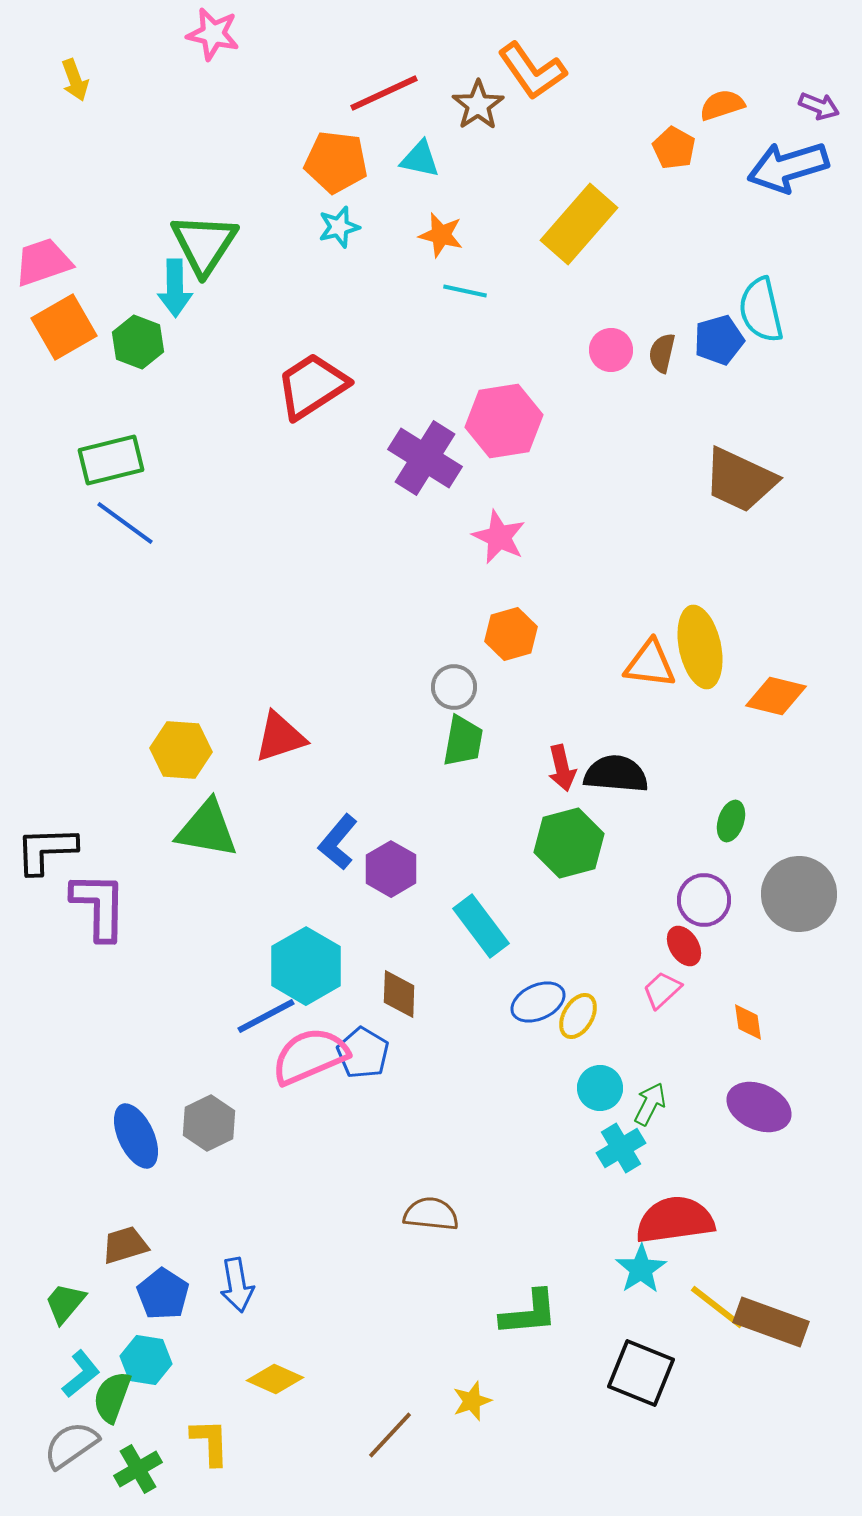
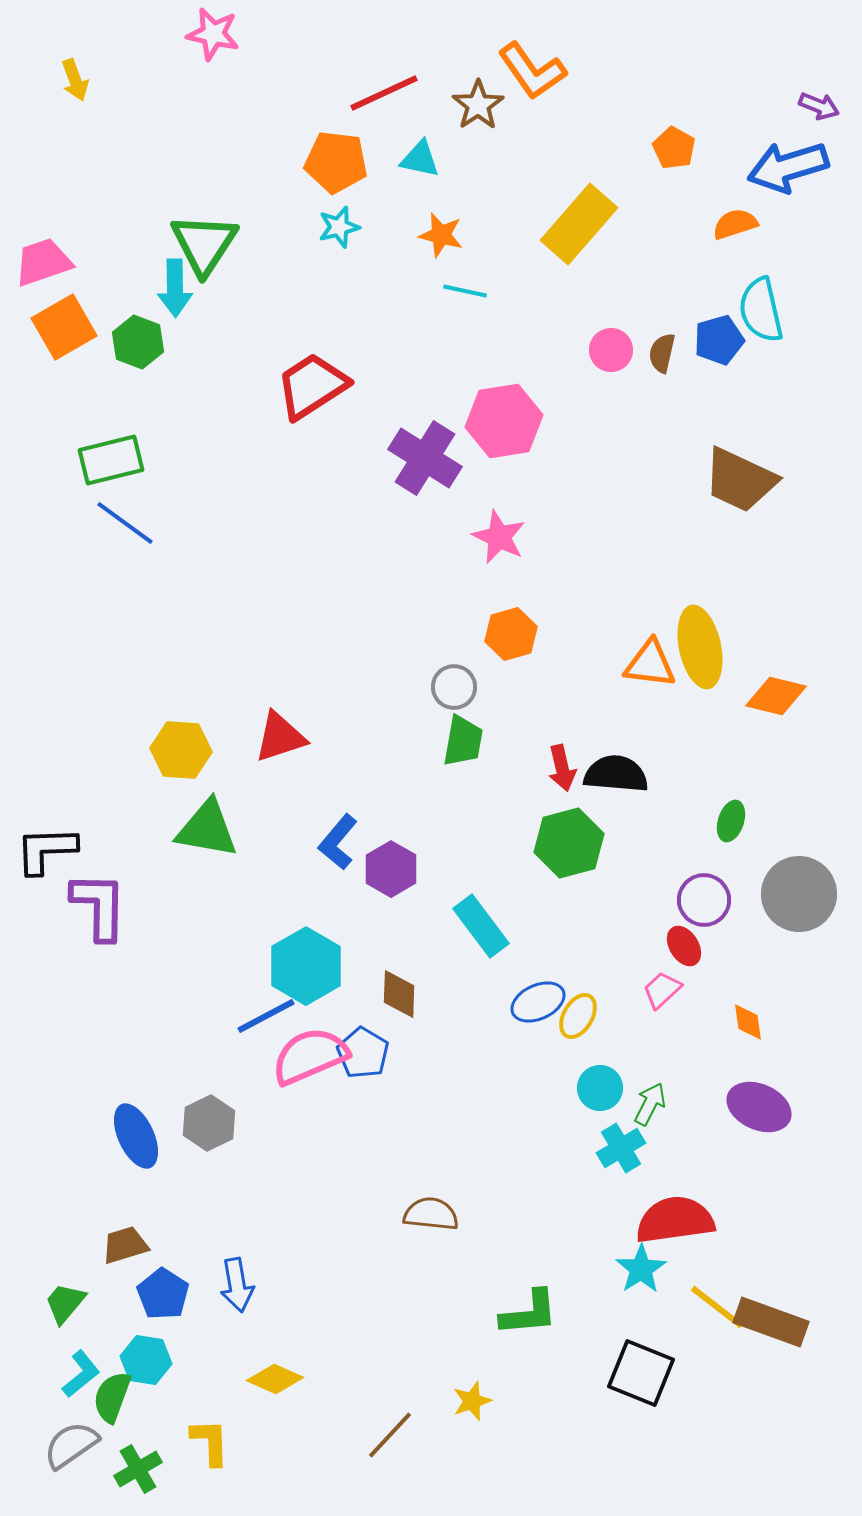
orange semicircle at (722, 105): moved 13 px right, 119 px down
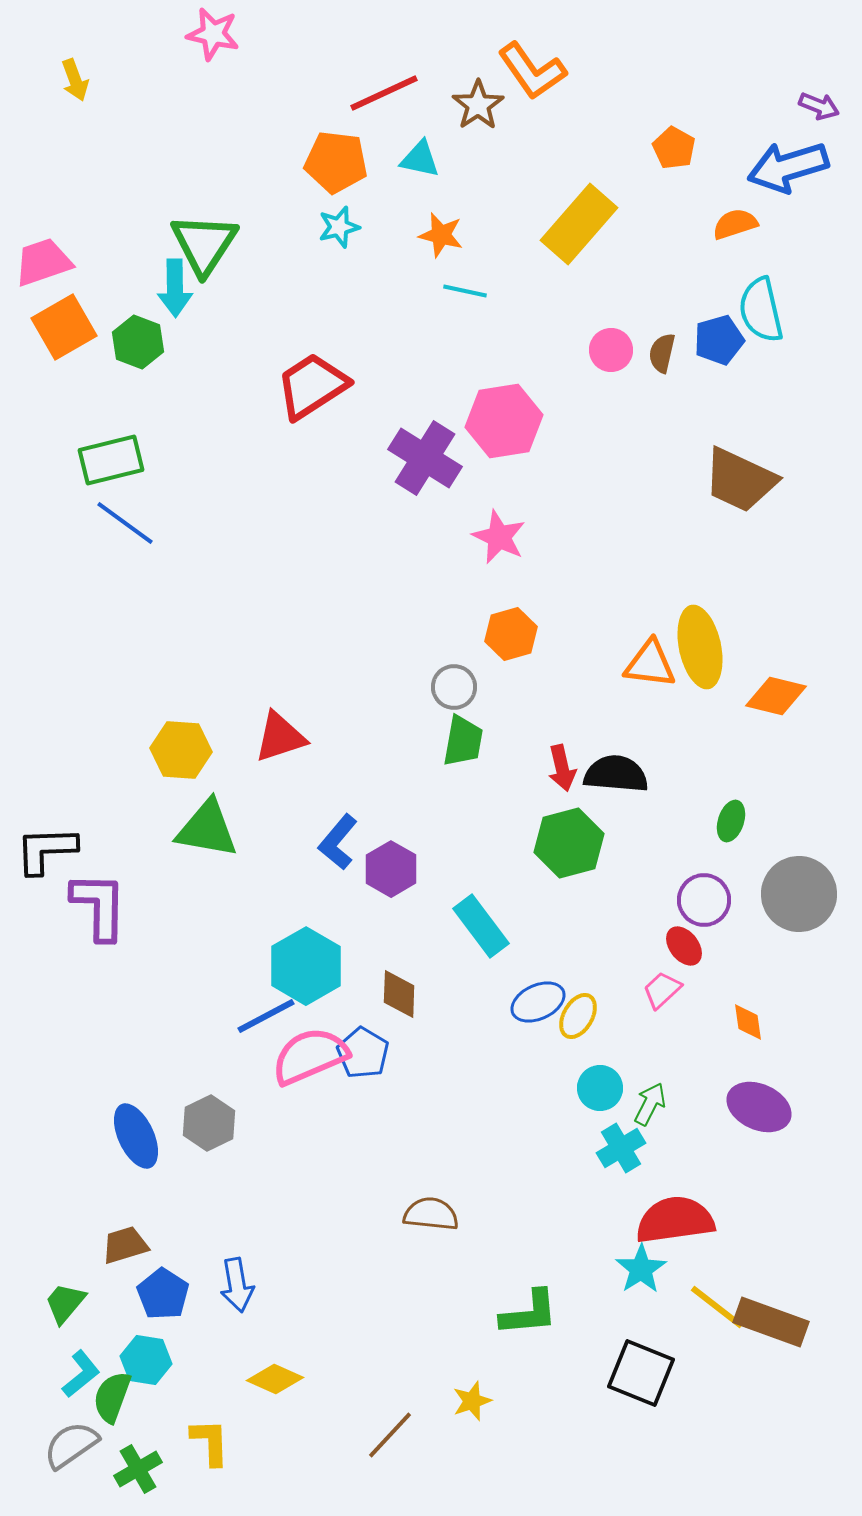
red ellipse at (684, 946): rotated 6 degrees counterclockwise
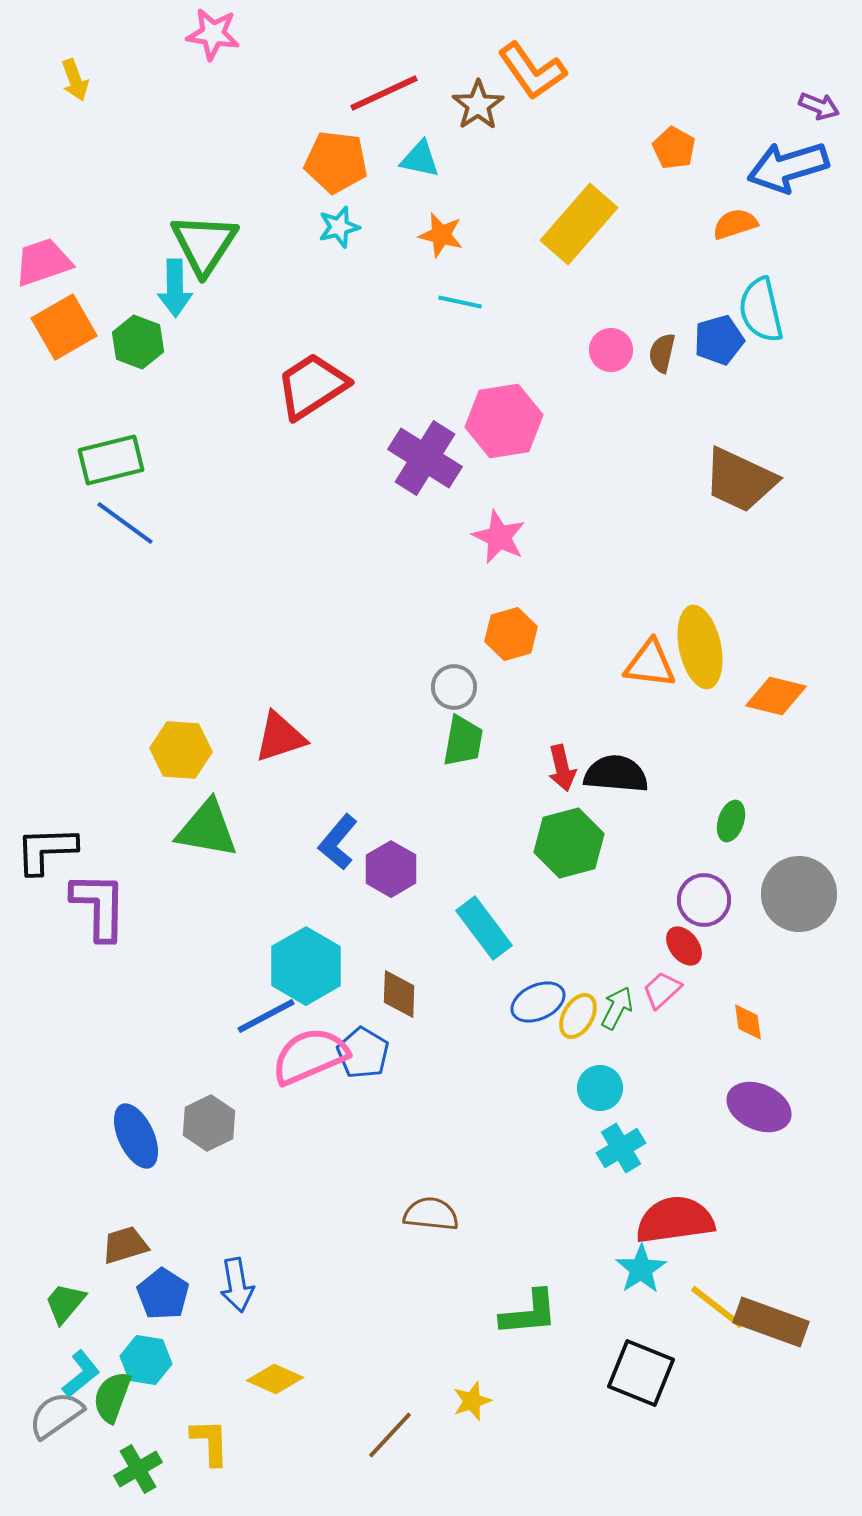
pink star at (213, 34): rotated 4 degrees counterclockwise
cyan line at (465, 291): moved 5 px left, 11 px down
cyan rectangle at (481, 926): moved 3 px right, 2 px down
green arrow at (650, 1104): moved 33 px left, 96 px up
gray semicircle at (71, 1445): moved 15 px left, 30 px up
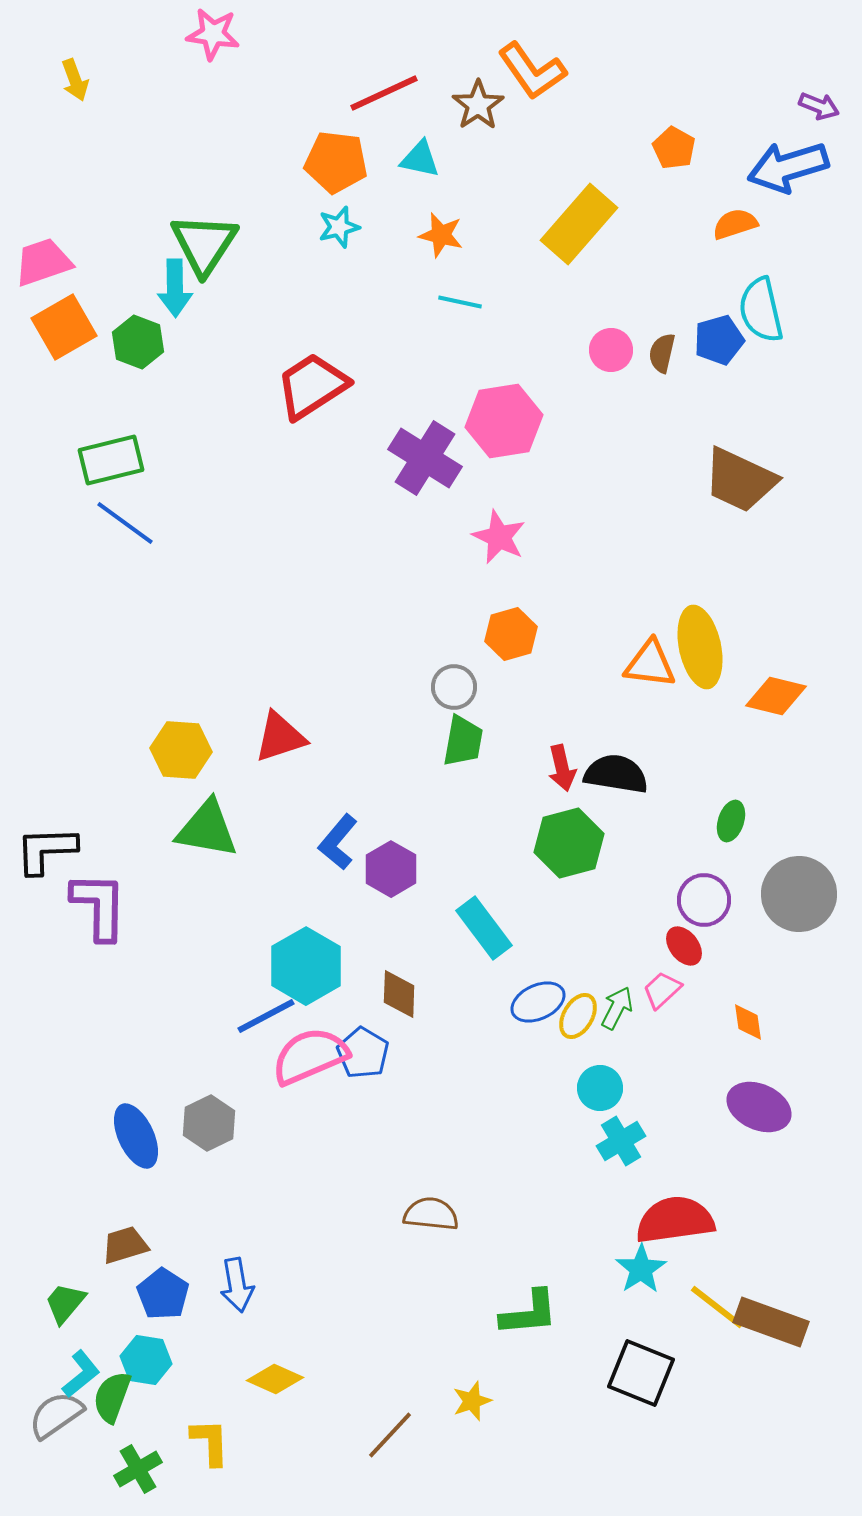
black semicircle at (616, 774): rotated 4 degrees clockwise
cyan cross at (621, 1148): moved 7 px up
